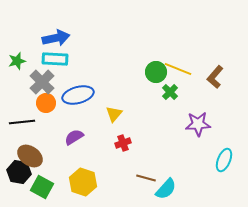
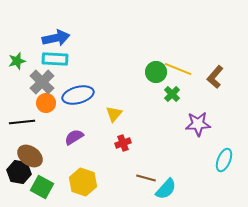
green cross: moved 2 px right, 2 px down
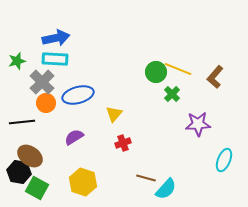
green square: moved 5 px left, 1 px down
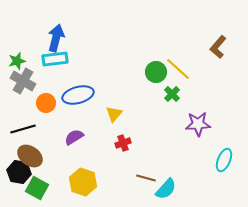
blue arrow: rotated 64 degrees counterclockwise
cyan rectangle: rotated 10 degrees counterclockwise
yellow line: rotated 20 degrees clockwise
brown L-shape: moved 3 px right, 30 px up
gray cross: moved 19 px left, 1 px up; rotated 15 degrees counterclockwise
black line: moved 1 px right, 7 px down; rotated 10 degrees counterclockwise
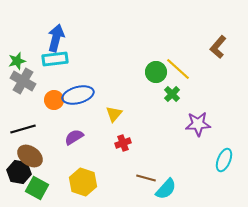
orange circle: moved 8 px right, 3 px up
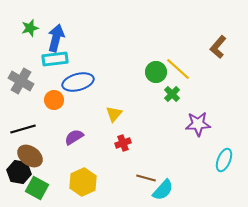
green star: moved 13 px right, 33 px up
gray cross: moved 2 px left
blue ellipse: moved 13 px up
yellow hexagon: rotated 16 degrees clockwise
cyan semicircle: moved 3 px left, 1 px down
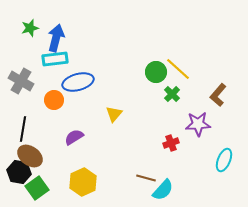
brown L-shape: moved 48 px down
black line: rotated 65 degrees counterclockwise
red cross: moved 48 px right
green square: rotated 25 degrees clockwise
